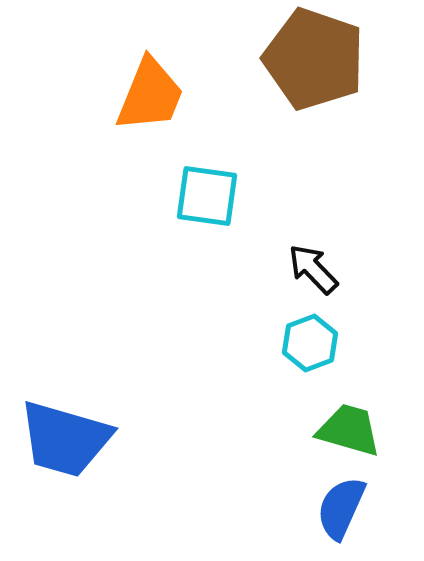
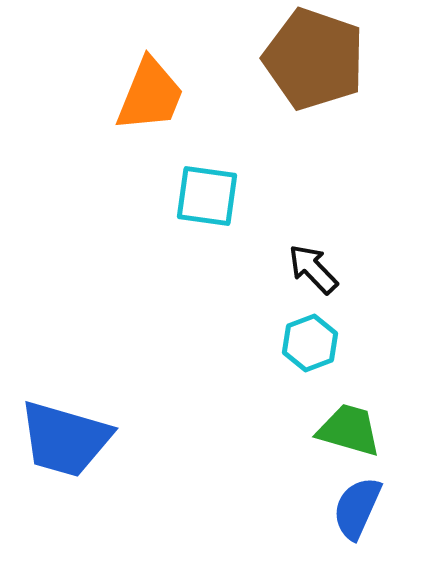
blue semicircle: moved 16 px right
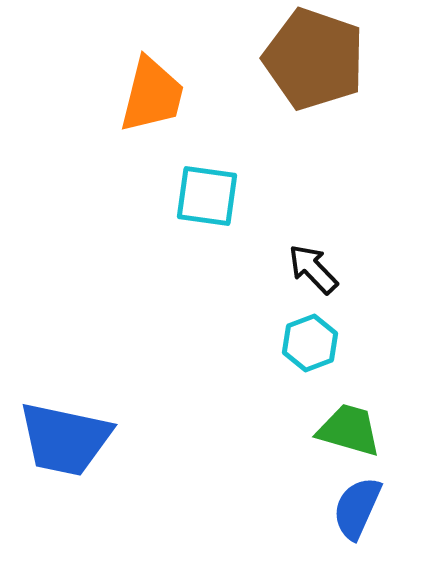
orange trapezoid: moved 2 px right; rotated 8 degrees counterclockwise
blue trapezoid: rotated 4 degrees counterclockwise
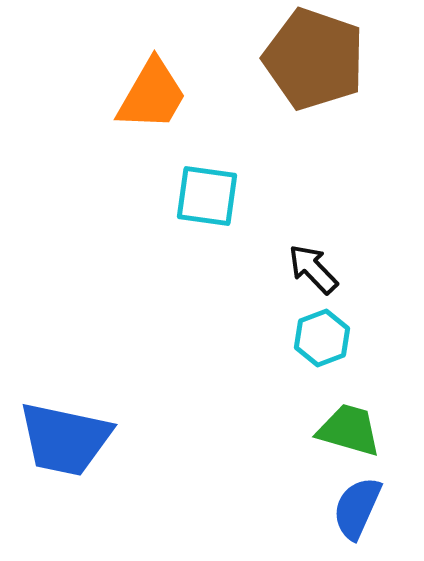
orange trapezoid: rotated 16 degrees clockwise
cyan hexagon: moved 12 px right, 5 px up
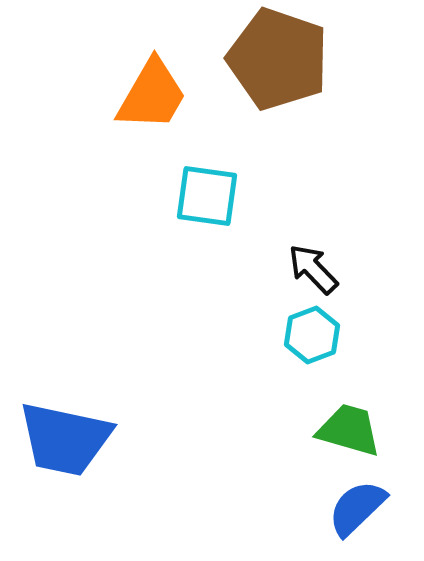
brown pentagon: moved 36 px left
cyan hexagon: moved 10 px left, 3 px up
blue semicircle: rotated 22 degrees clockwise
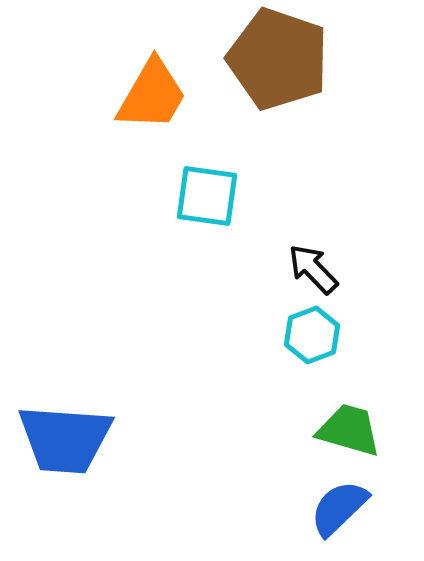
blue trapezoid: rotated 8 degrees counterclockwise
blue semicircle: moved 18 px left
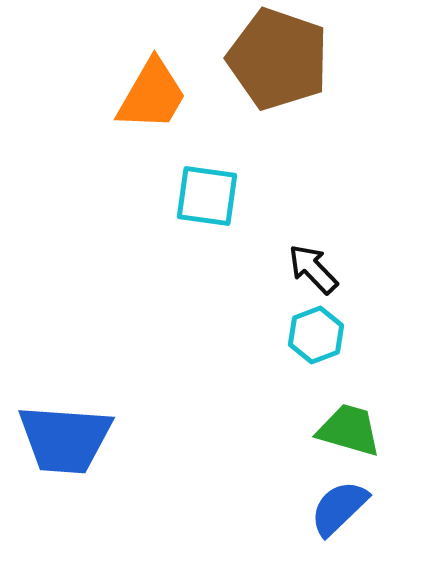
cyan hexagon: moved 4 px right
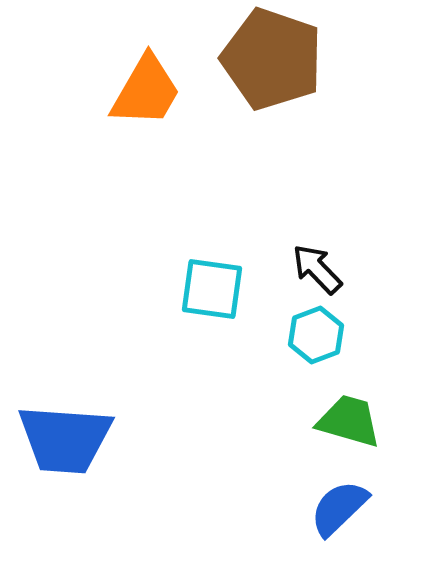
brown pentagon: moved 6 px left
orange trapezoid: moved 6 px left, 4 px up
cyan square: moved 5 px right, 93 px down
black arrow: moved 4 px right
green trapezoid: moved 9 px up
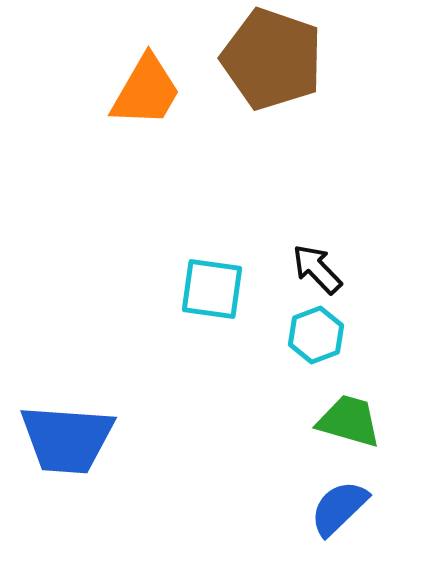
blue trapezoid: moved 2 px right
